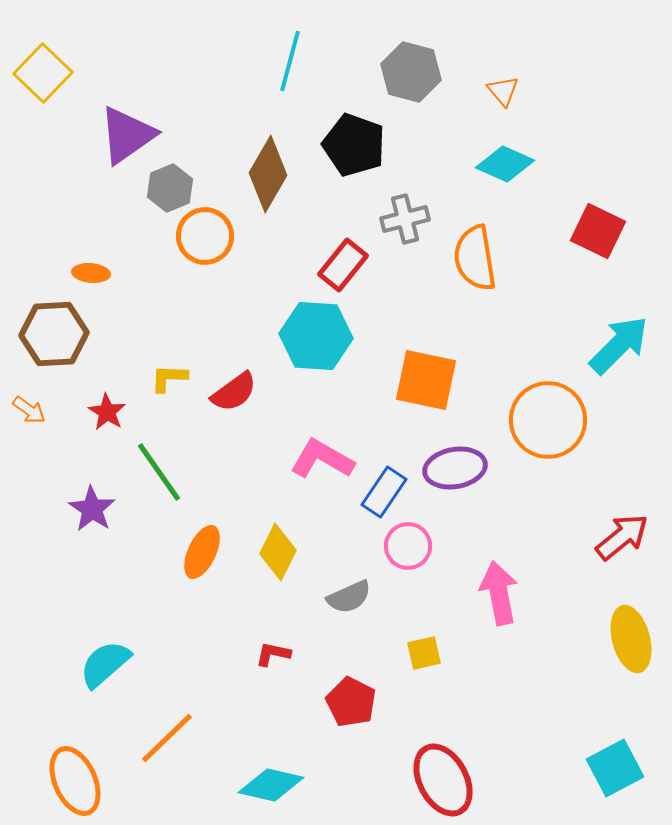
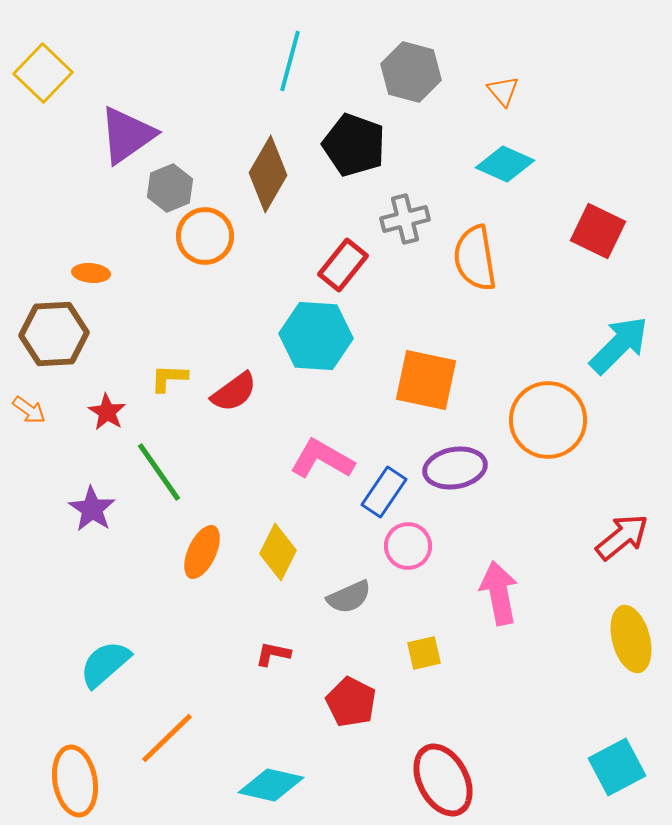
cyan square at (615, 768): moved 2 px right, 1 px up
orange ellipse at (75, 781): rotated 14 degrees clockwise
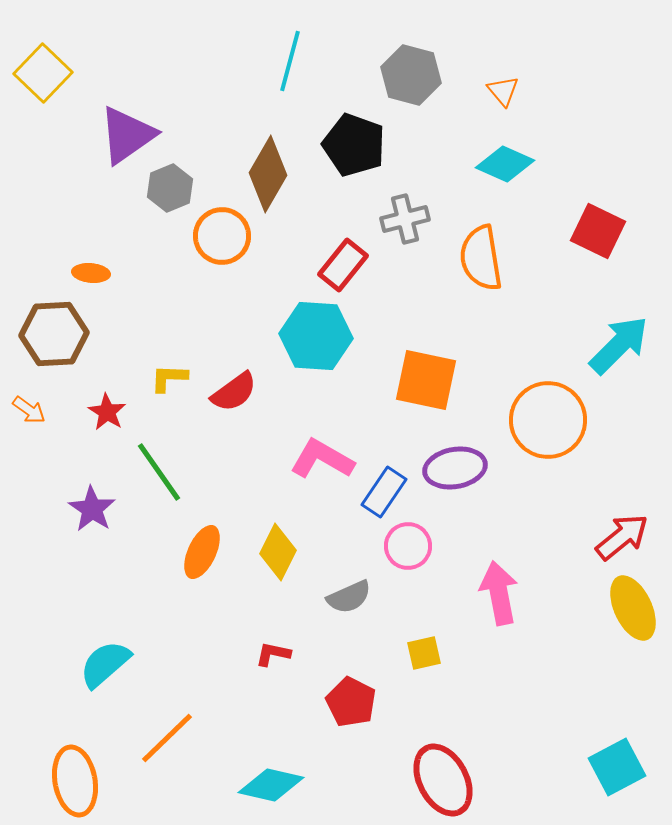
gray hexagon at (411, 72): moved 3 px down
orange circle at (205, 236): moved 17 px right
orange semicircle at (475, 258): moved 6 px right
yellow ellipse at (631, 639): moved 2 px right, 31 px up; rotated 10 degrees counterclockwise
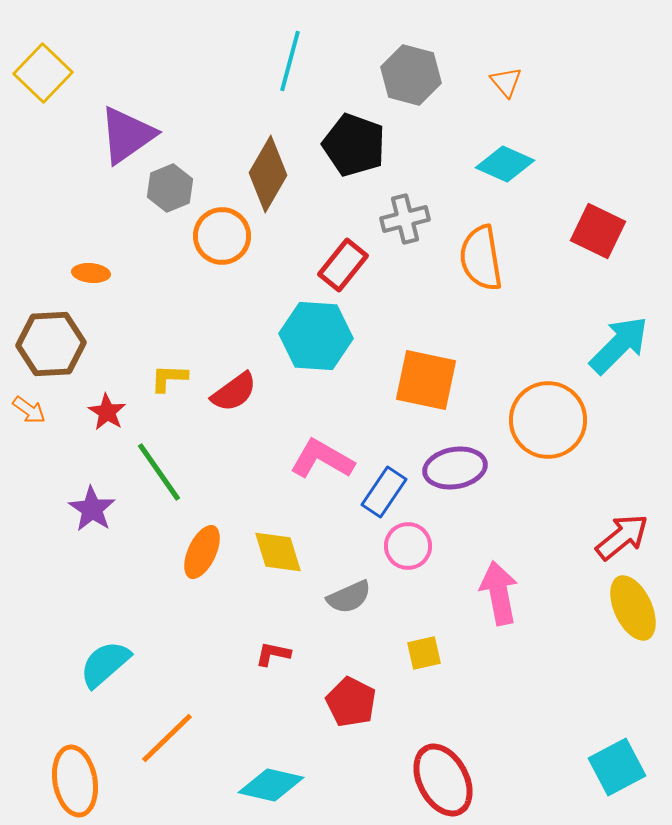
orange triangle at (503, 91): moved 3 px right, 9 px up
brown hexagon at (54, 334): moved 3 px left, 10 px down
yellow diamond at (278, 552): rotated 44 degrees counterclockwise
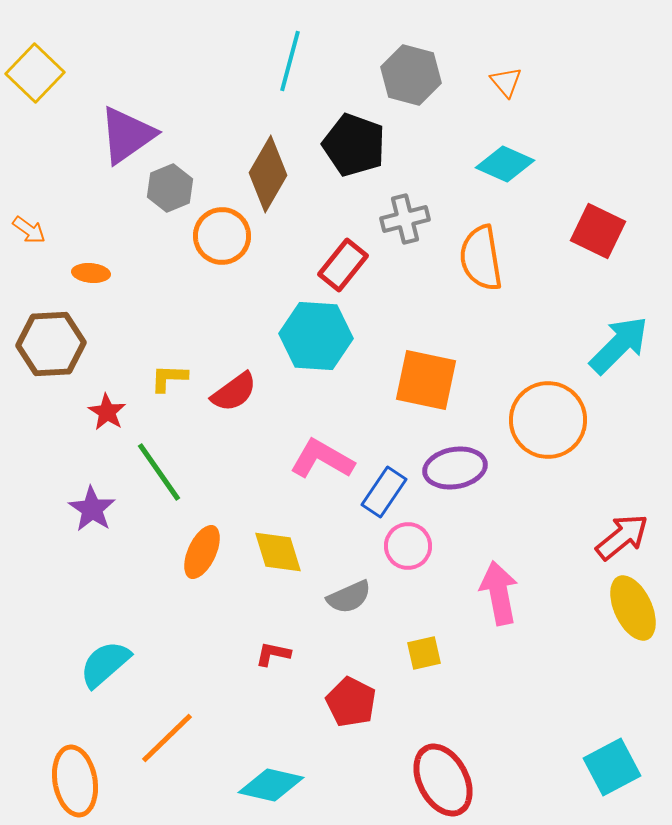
yellow square at (43, 73): moved 8 px left
orange arrow at (29, 410): moved 180 px up
cyan square at (617, 767): moved 5 px left
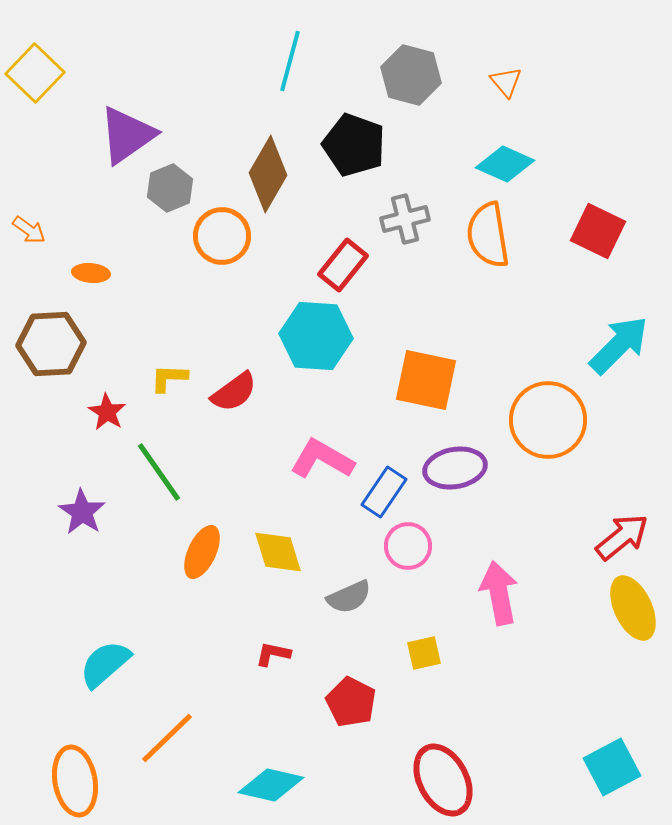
orange semicircle at (481, 258): moved 7 px right, 23 px up
purple star at (92, 509): moved 10 px left, 3 px down
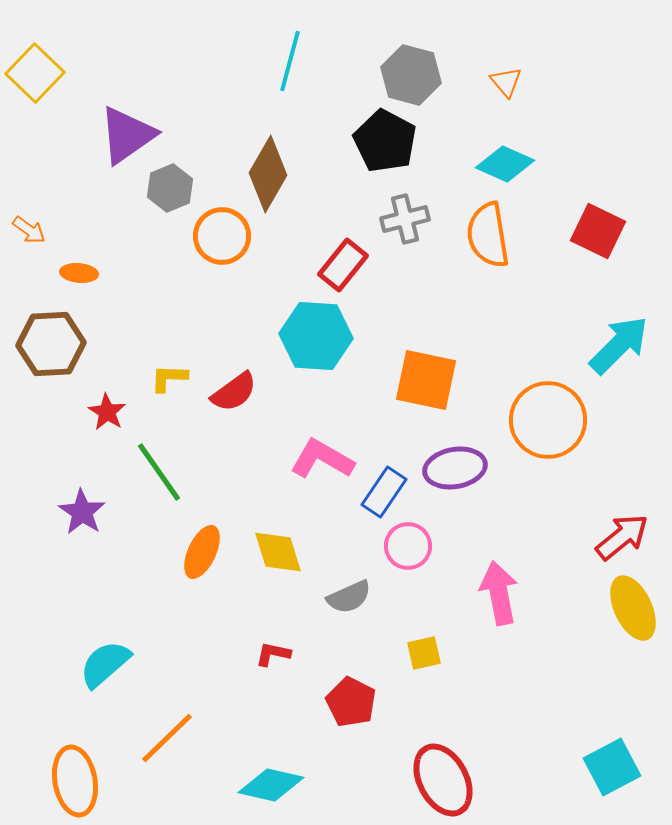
black pentagon at (354, 145): moved 31 px right, 4 px up; rotated 8 degrees clockwise
orange ellipse at (91, 273): moved 12 px left
